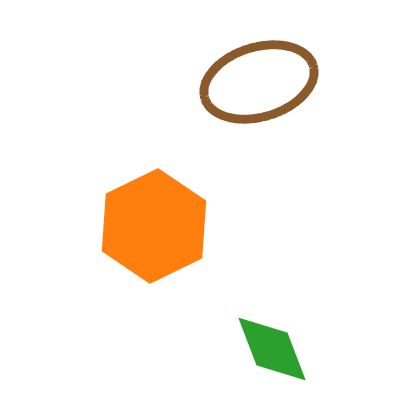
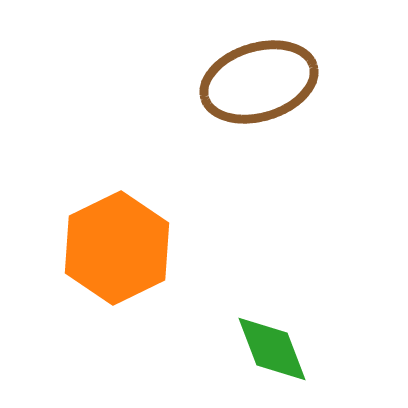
orange hexagon: moved 37 px left, 22 px down
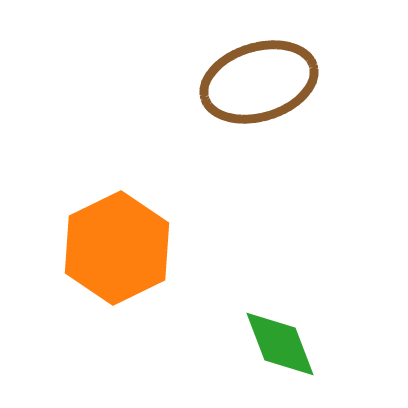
green diamond: moved 8 px right, 5 px up
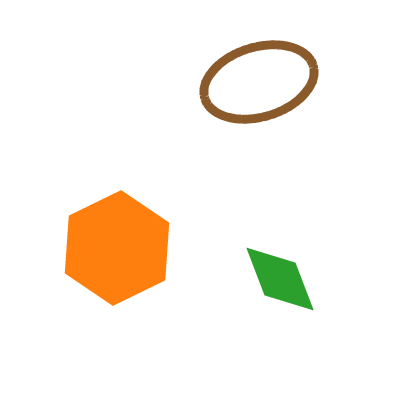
green diamond: moved 65 px up
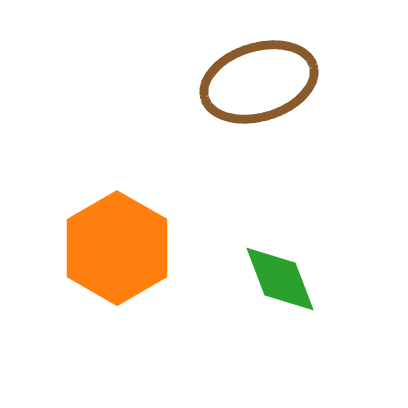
orange hexagon: rotated 4 degrees counterclockwise
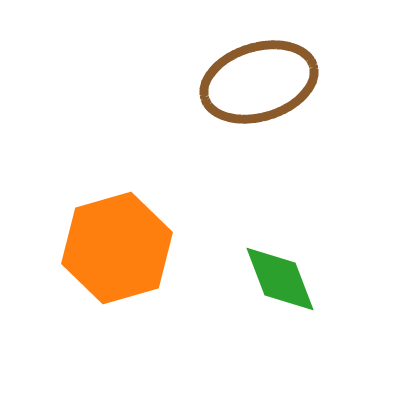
orange hexagon: rotated 14 degrees clockwise
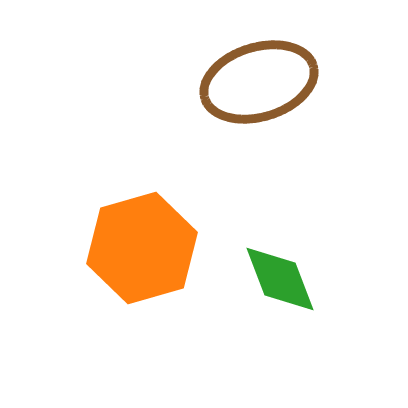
orange hexagon: moved 25 px right
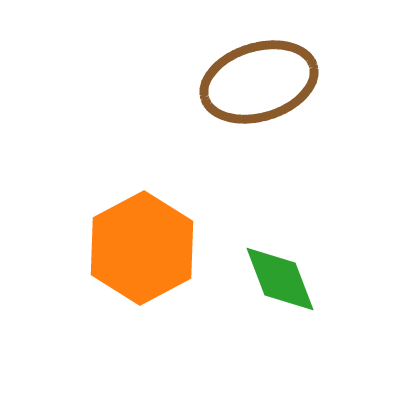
orange hexagon: rotated 12 degrees counterclockwise
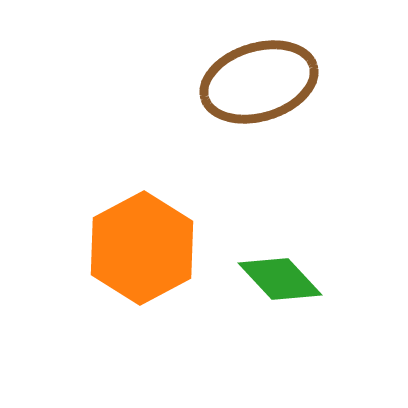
green diamond: rotated 22 degrees counterclockwise
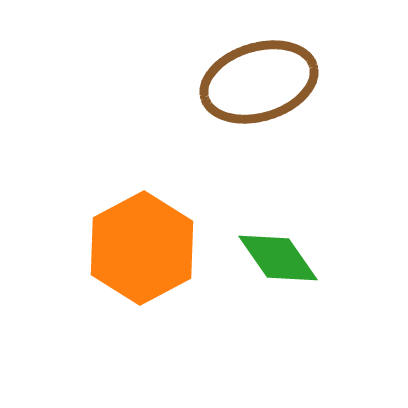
green diamond: moved 2 px left, 21 px up; rotated 8 degrees clockwise
